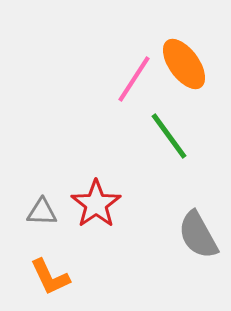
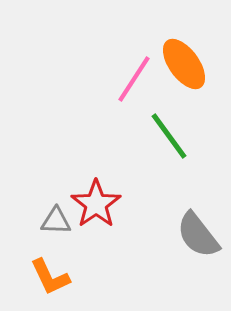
gray triangle: moved 14 px right, 9 px down
gray semicircle: rotated 9 degrees counterclockwise
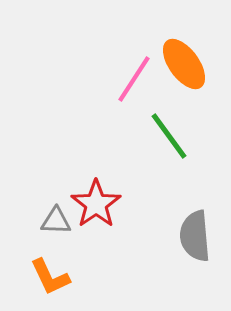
gray semicircle: moved 3 px left, 1 px down; rotated 33 degrees clockwise
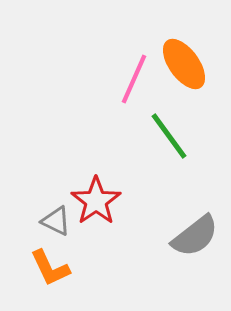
pink line: rotated 9 degrees counterclockwise
red star: moved 3 px up
gray triangle: rotated 24 degrees clockwise
gray semicircle: rotated 123 degrees counterclockwise
orange L-shape: moved 9 px up
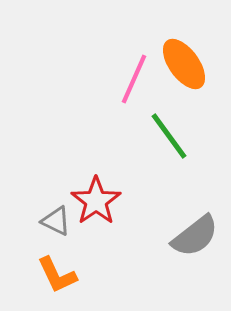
orange L-shape: moved 7 px right, 7 px down
